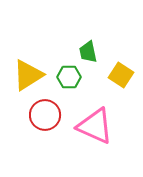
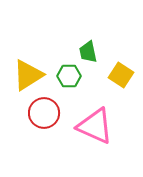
green hexagon: moved 1 px up
red circle: moved 1 px left, 2 px up
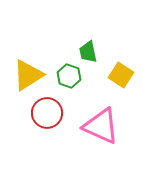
green hexagon: rotated 20 degrees clockwise
red circle: moved 3 px right
pink triangle: moved 6 px right
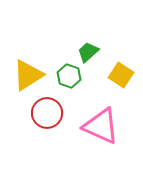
green trapezoid: rotated 60 degrees clockwise
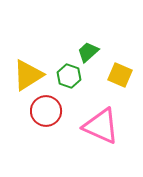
yellow square: moved 1 px left; rotated 10 degrees counterclockwise
red circle: moved 1 px left, 2 px up
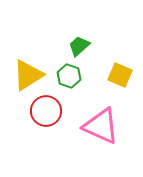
green trapezoid: moved 9 px left, 6 px up
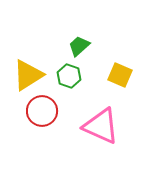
red circle: moved 4 px left
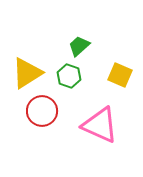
yellow triangle: moved 1 px left, 2 px up
pink triangle: moved 1 px left, 1 px up
